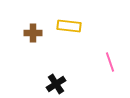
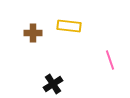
pink line: moved 2 px up
black cross: moved 3 px left
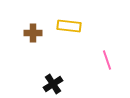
pink line: moved 3 px left
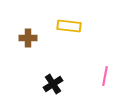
brown cross: moved 5 px left, 5 px down
pink line: moved 2 px left, 16 px down; rotated 30 degrees clockwise
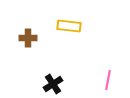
pink line: moved 3 px right, 4 px down
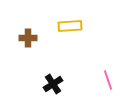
yellow rectangle: moved 1 px right; rotated 10 degrees counterclockwise
pink line: rotated 30 degrees counterclockwise
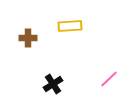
pink line: moved 1 px right, 1 px up; rotated 66 degrees clockwise
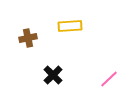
brown cross: rotated 12 degrees counterclockwise
black cross: moved 9 px up; rotated 12 degrees counterclockwise
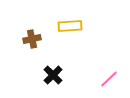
brown cross: moved 4 px right, 1 px down
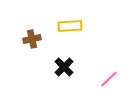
black cross: moved 11 px right, 8 px up
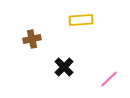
yellow rectangle: moved 11 px right, 6 px up
